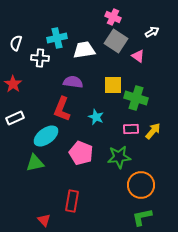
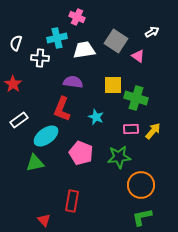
pink cross: moved 36 px left
white rectangle: moved 4 px right, 2 px down; rotated 12 degrees counterclockwise
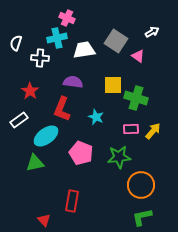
pink cross: moved 10 px left, 1 px down
red star: moved 17 px right, 7 px down
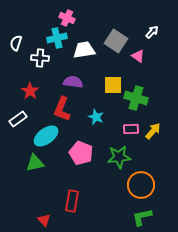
white arrow: rotated 16 degrees counterclockwise
white rectangle: moved 1 px left, 1 px up
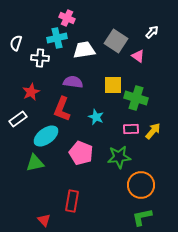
red star: moved 1 px right, 1 px down; rotated 12 degrees clockwise
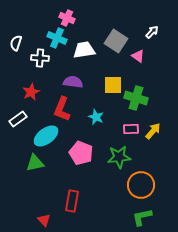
cyan cross: rotated 36 degrees clockwise
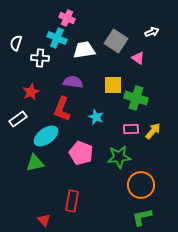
white arrow: rotated 24 degrees clockwise
pink triangle: moved 2 px down
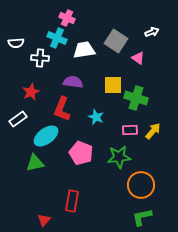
white semicircle: rotated 112 degrees counterclockwise
pink rectangle: moved 1 px left, 1 px down
red triangle: rotated 24 degrees clockwise
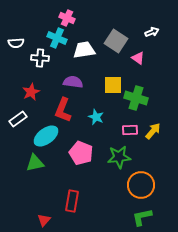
red L-shape: moved 1 px right, 1 px down
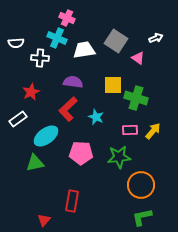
white arrow: moved 4 px right, 6 px down
red L-shape: moved 5 px right, 1 px up; rotated 25 degrees clockwise
pink pentagon: rotated 20 degrees counterclockwise
